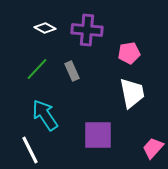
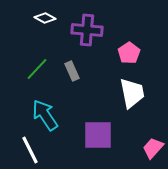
white diamond: moved 10 px up
pink pentagon: rotated 25 degrees counterclockwise
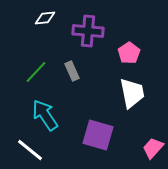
white diamond: rotated 35 degrees counterclockwise
purple cross: moved 1 px right, 1 px down
green line: moved 1 px left, 3 px down
purple square: rotated 16 degrees clockwise
white line: rotated 24 degrees counterclockwise
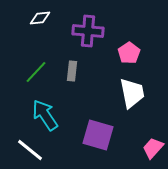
white diamond: moved 5 px left
gray rectangle: rotated 30 degrees clockwise
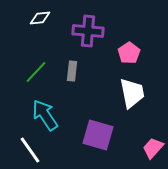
white line: rotated 16 degrees clockwise
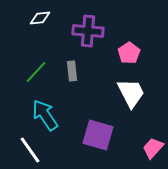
gray rectangle: rotated 12 degrees counterclockwise
white trapezoid: moved 1 px left; rotated 16 degrees counterclockwise
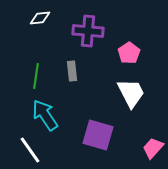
green line: moved 4 px down; rotated 35 degrees counterclockwise
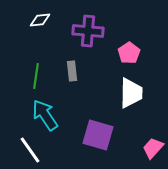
white diamond: moved 2 px down
white trapezoid: rotated 28 degrees clockwise
